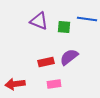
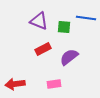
blue line: moved 1 px left, 1 px up
red rectangle: moved 3 px left, 13 px up; rotated 14 degrees counterclockwise
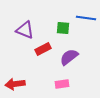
purple triangle: moved 14 px left, 9 px down
green square: moved 1 px left, 1 px down
pink rectangle: moved 8 px right
